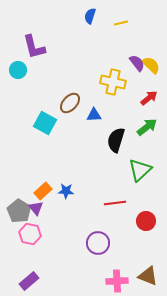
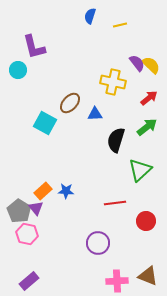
yellow line: moved 1 px left, 2 px down
blue triangle: moved 1 px right, 1 px up
pink hexagon: moved 3 px left
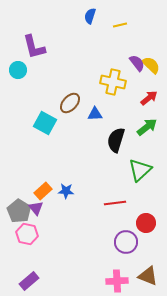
red circle: moved 2 px down
purple circle: moved 28 px right, 1 px up
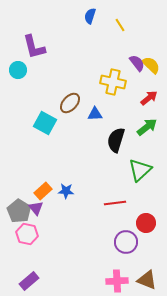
yellow line: rotated 72 degrees clockwise
brown triangle: moved 1 px left, 4 px down
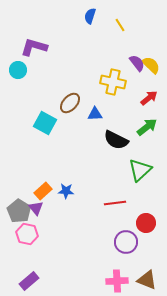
purple L-shape: rotated 120 degrees clockwise
black semicircle: rotated 80 degrees counterclockwise
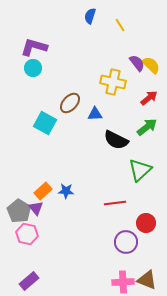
cyan circle: moved 15 px right, 2 px up
pink cross: moved 6 px right, 1 px down
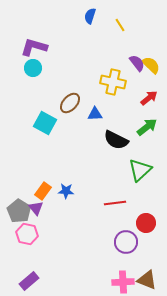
orange rectangle: rotated 12 degrees counterclockwise
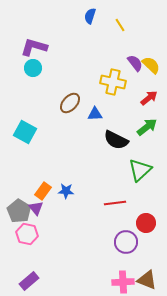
purple semicircle: moved 2 px left
cyan square: moved 20 px left, 9 px down
